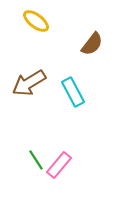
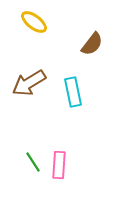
yellow ellipse: moved 2 px left, 1 px down
cyan rectangle: rotated 16 degrees clockwise
green line: moved 3 px left, 2 px down
pink rectangle: rotated 36 degrees counterclockwise
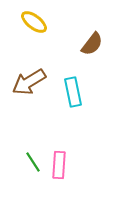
brown arrow: moved 1 px up
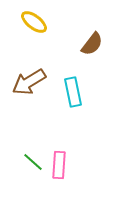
green line: rotated 15 degrees counterclockwise
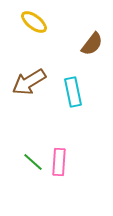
pink rectangle: moved 3 px up
